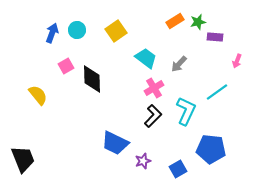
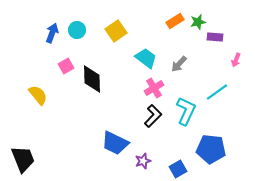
pink arrow: moved 1 px left, 1 px up
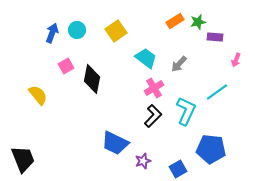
black diamond: rotated 12 degrees clockwise
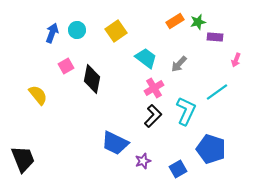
blue pentagon: rotated 12 degrees clockwise
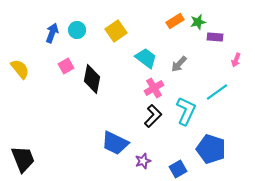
yellow semicircle: moved 18 px left, 26 px up
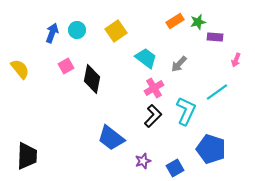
blue trapezoid: moved 4 px left, 5 px up; rotated 12 degrees clockwise
black trapezoid: moved 4 px right, 3 px up; rotated 24 degrees clockwise
blue square: moved 3 px left, 1 px up
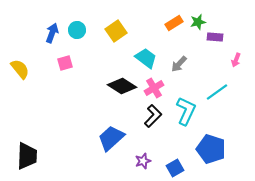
orange rectangle: moved 1 px left, 2 px down
pink square: moved 1 px left, 3 px up; rotated 14 degrees clockwise
black diamond: moved 30 px right, 7 px down; rotated 68 degrees counterclockwise
blue trapezoid: rotated 100 degrees clockwise
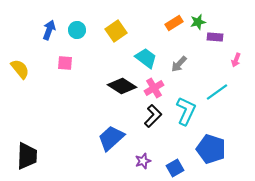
blue arrow: moved 3 px left, 3 px up
pink square: rotated 21 degrees clockwise
